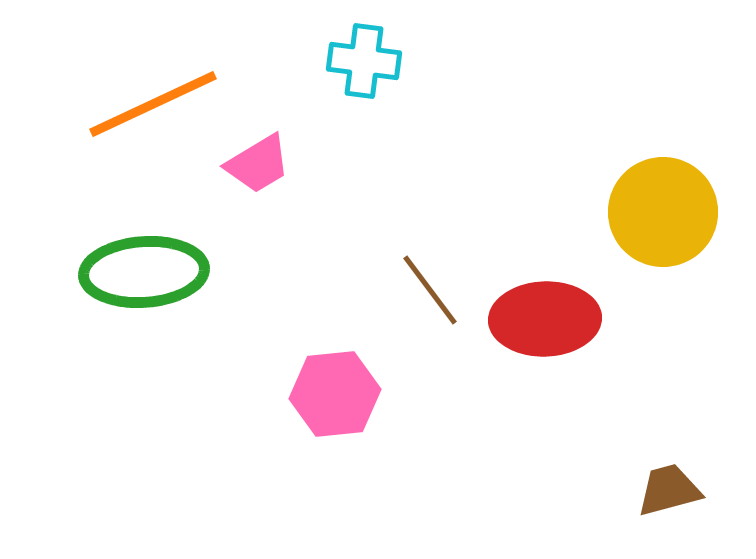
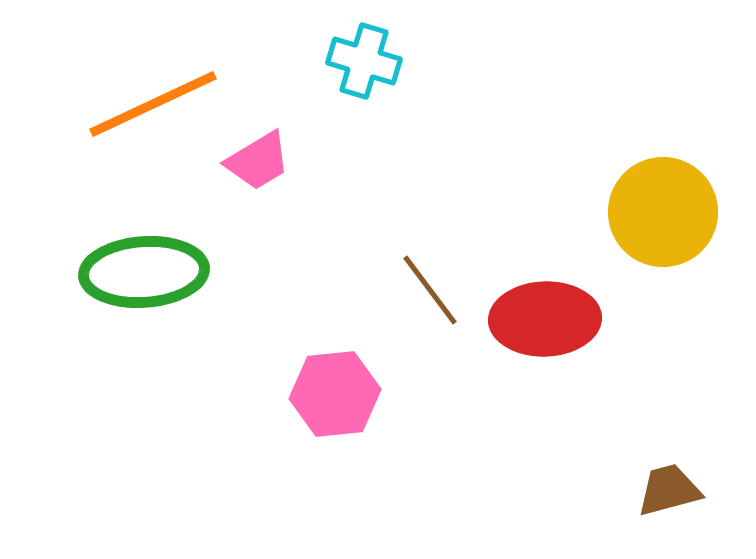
cyan cross: rotated 10 degrees clockwise
pink trapezoid: moved 3 px up
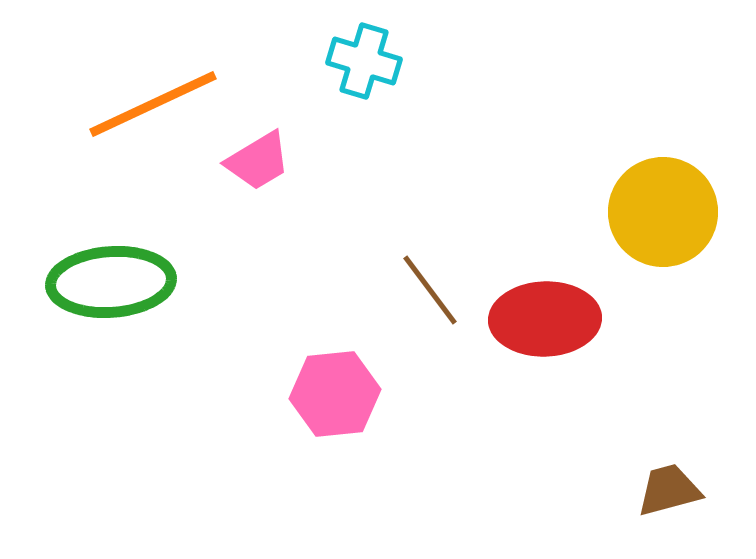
green ellipse: moved 33 px left, 10 px down
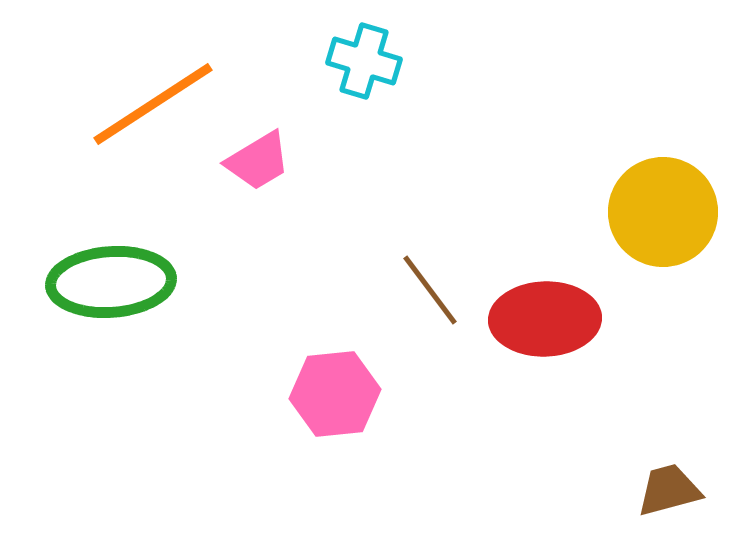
orange line: rotated 8 degrees counterclockwise
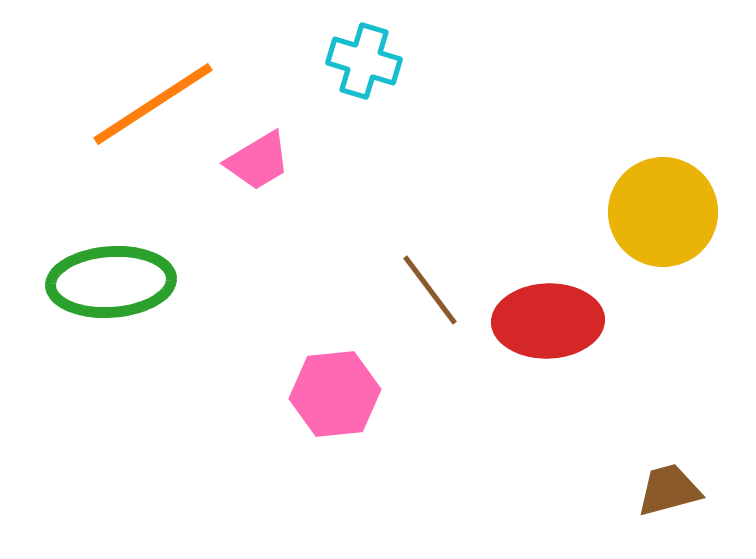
red ellipse: moved 3 px right, 2 px down
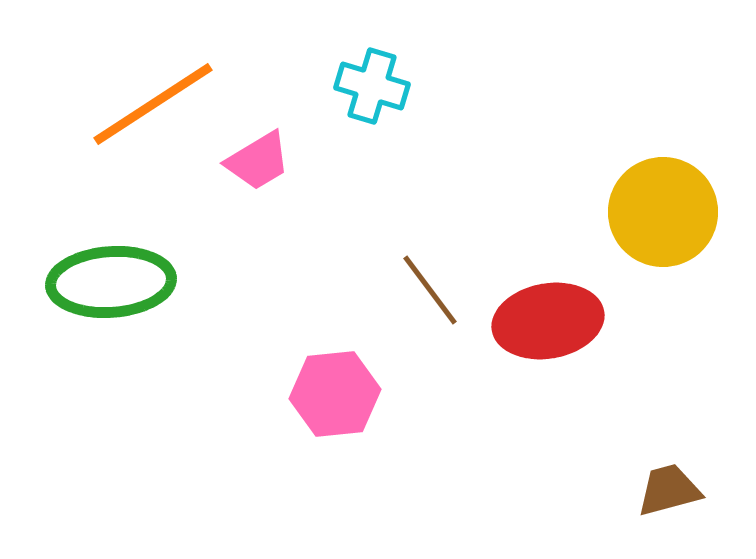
cyan cross: moved 8 px right, 25 px down
red ellipse: rotated 8 degrees counterclockwise
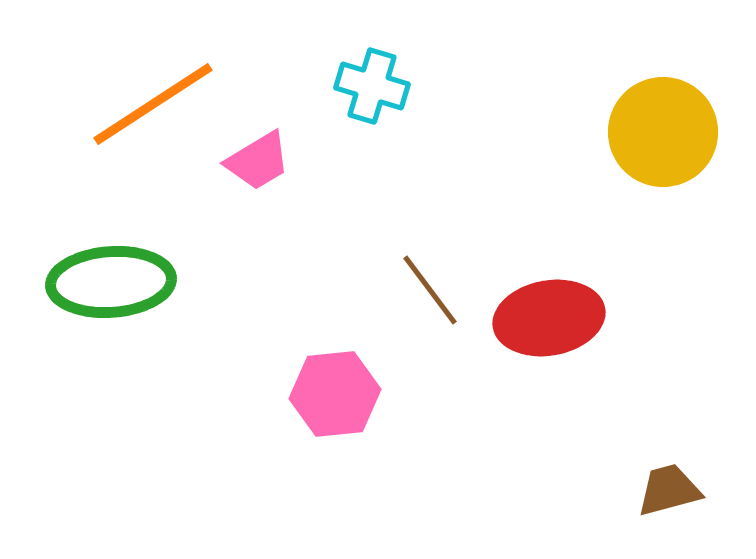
yellow circle: moved 80 px up
red ellipse: moved 1 px right, 3 px up
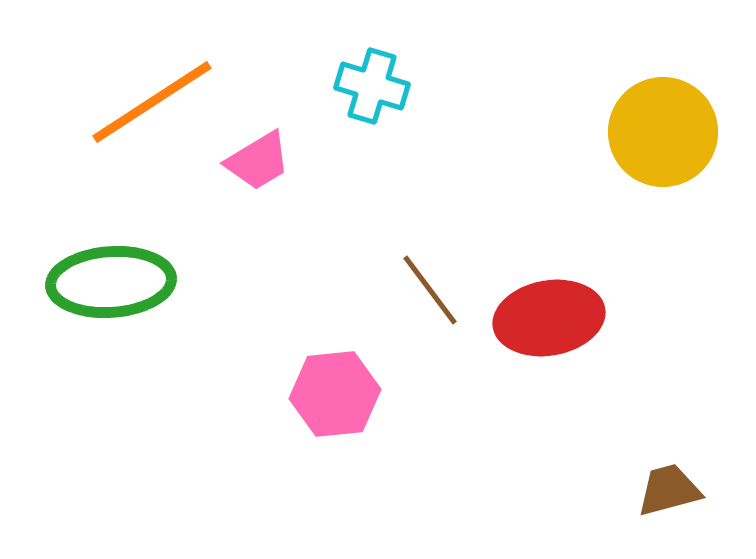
orange line: moved 1 px left, 2 px up
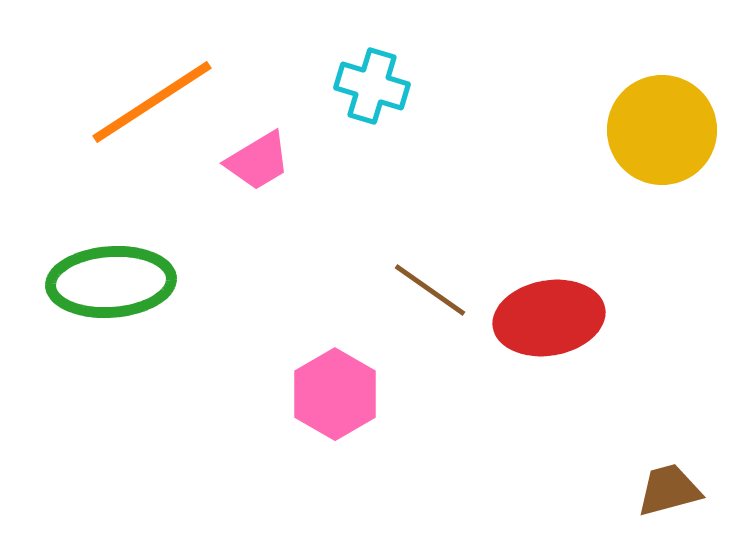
yellow circle: moved 1 px left, 2 px up
brown line: rotated 18 degrees counterclockwise
pink hexagon: rotated 24 degrees counterclockwise
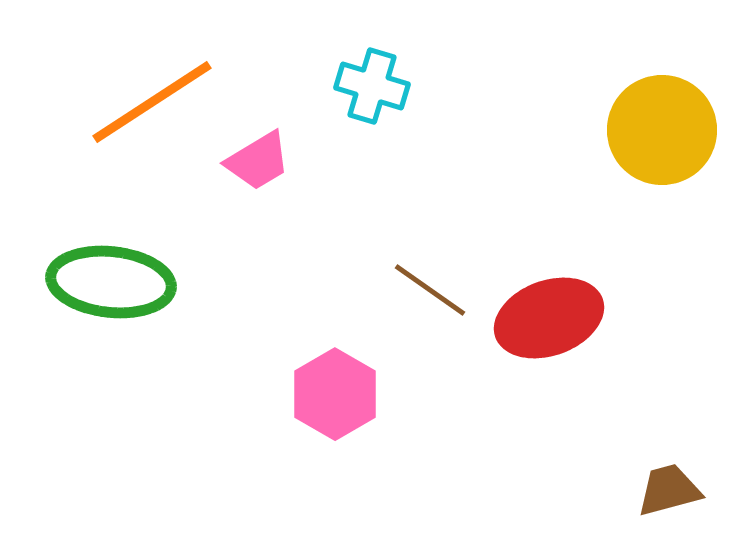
green ellipse: rotated 10 degrees clockwise
red ellipse: rotated 10 degrees counterclockwise
